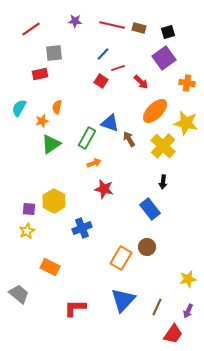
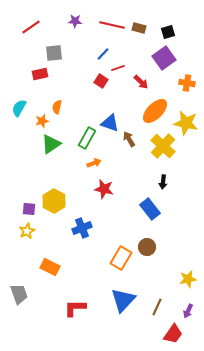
red line at (31, 29): moved 2 px up
gray trapezoid at (19, 294): rotated 30 degrees clockwise
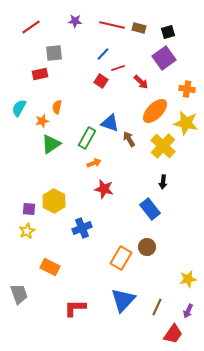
orange cross at (187, 83): moved 6 px down
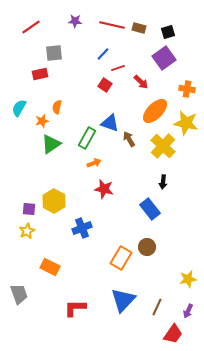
red square at (101, 81): moved 4 px right, 4 px down
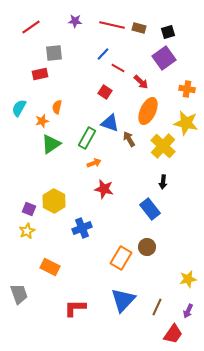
red line at (118, 68): rotated 48 degrees clockwise
red square at (105, 85): moved 7 px down
orange ellipse at (155, 111): moved 7 px left; rotated 20 degrees counterclockwise
purple square at (29, 209): rotated 16 degrees clockwise
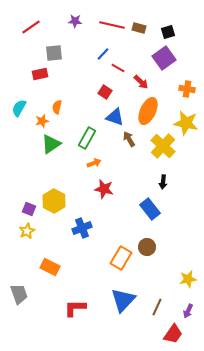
blue triangle at (110, 123): moved 5 px right, 6 px up
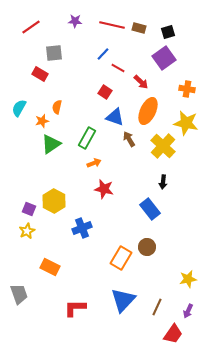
red rectangle at (40, 74): rotated 42 degrees clockwise
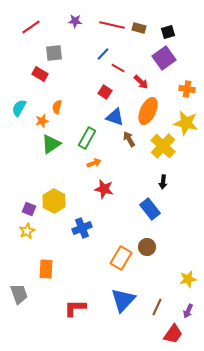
orange rectangle at (50, 267): moved 4 px left, 2 px down; rotated 66 degrees clockwise
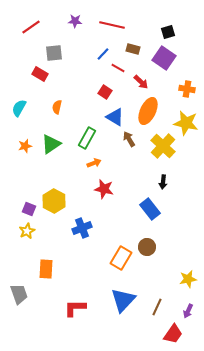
brown rectangle at (139, 28): moved 6 px left, 21 px down
purple square at (164, 58): rotated 20 degrees counterclockwise
blue triangle at (115, 117): rotated 12 degrees clockwise
orange star at (42, 121): moved 17 px left, 25 px down
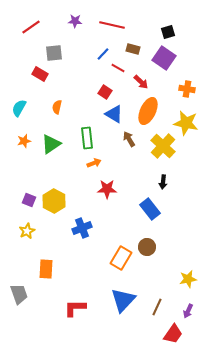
blue triangle at (115, 117): moved 1 px left, 3 px up
green rectangle at (87, 138): rotated 35 degrees counterclockwise
orange star at (25, 146): moved 1 px left, 5 px up
red star at (104, 189): moved 3 px right; rotated 12 degrees counterclockwise
purple square at (29, 209): moved 9 px up
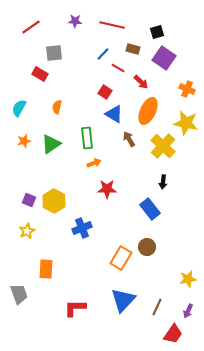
black square at (168, 32): moved 11 px left
orange cross at (187, 89): rotated 14 degrees clockwise
